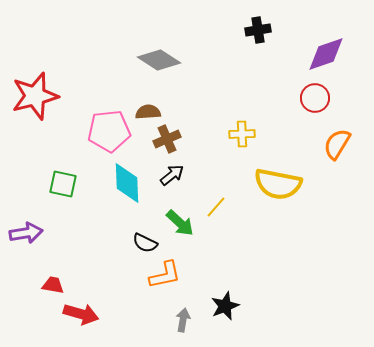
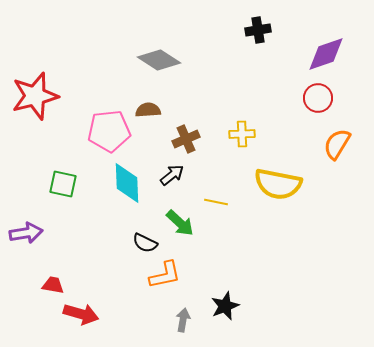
red circle: moved 3 px right
brown semicircle: moved 2 px up
brown cross: moved 19 px right
yellow line: moved 5 px up; rotated 60 degrees clockwise
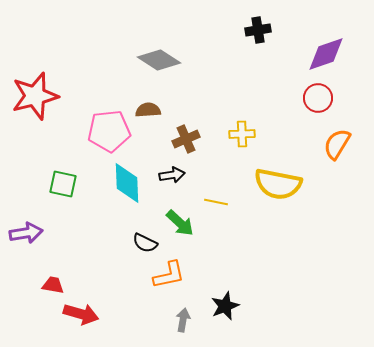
black arrow: rotated 30 degrees clockwise
orange L-shape: moved 4 px right
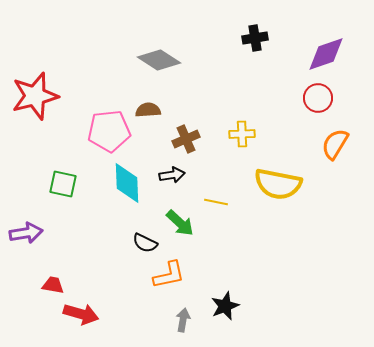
black cross: moved 3 px left, 8 px down
orange semicircle: moved 2 px left
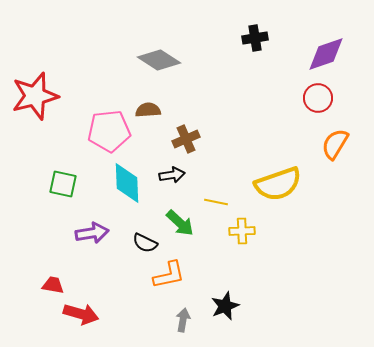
yellow cross: moved 97 px down
yellow semicircle: rotated 30 degrees counterclockwise
purple arrow: moved 66 px right
